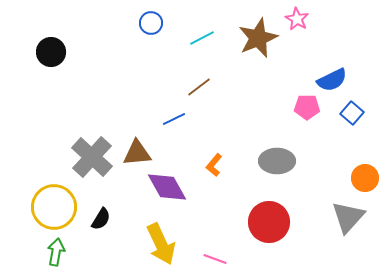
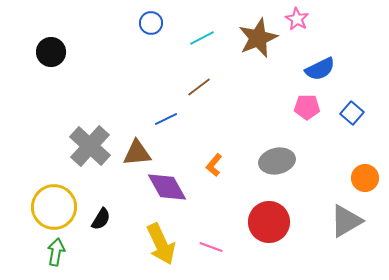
blue semicircle: moved 12 px left, 11 px up
blue line: moved 8 px left
gray cross: moved 2 px left, 11 px up
gray ellipse: rotated 12 degrees counterclockwise
gray triangle: moved 2 px left, 4 px down; rotated 18 degrees clockwise
pink line: moved 4 px left, 12 px up
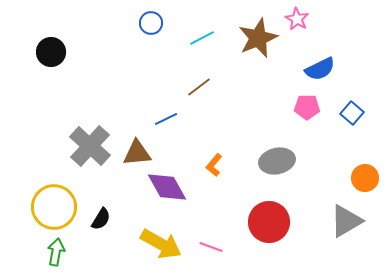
yellow arrow: rotated 36 degrees counterclockwise
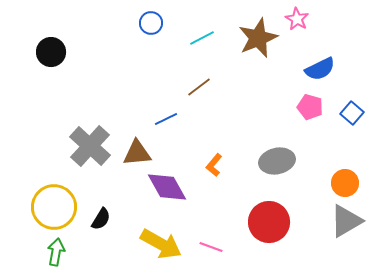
pink pentagon: moved 3 px right; rotated 15 degrees clockwise
orange circle: moved 20 px left, 5 px down
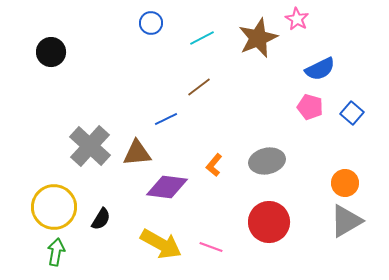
gray ellipse: moved 10 px left
purple diamond: rotated 54 degrees counterclockwise
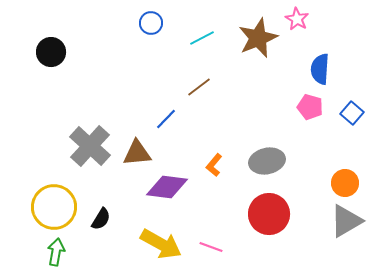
blue semicircle: rotated 120 degrees clockwise
blue line: rotated 20 degrees counterclockwise
red circle: moved 8 px up
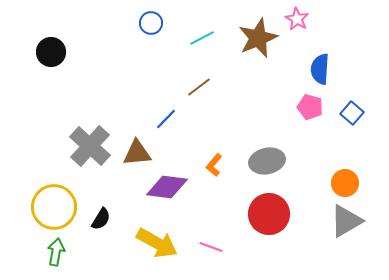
yellow arrow: moved 4 px left, 1 px up
